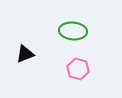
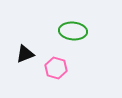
pink hexagon: moved 22 px left, 1 px up
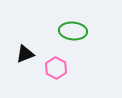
pink hexagon: rotated 10 degrees clockwise
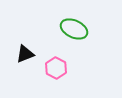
green ellipse: moved 1 px right, 2 px up; rotated 20 degrees clockwise
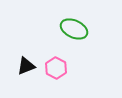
black triangle: moved 1 px right, 12 px down
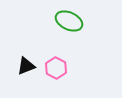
green ellipse: moved 5 px left, 8 px up
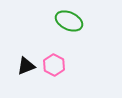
pink hexagon: moved 2 px left, 3 px up
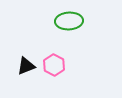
green ellipse: rotated 28 degrees counterclockwise
